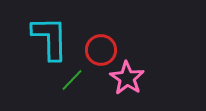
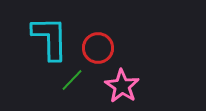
red circle: moved 3 px left, 2 px up
pink star: moved 5 px left, 8 px down
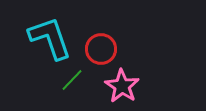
cyan L-shape: rotated 18 degrees counterclockwise
red circle: moved 3 px right, 1 px down
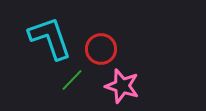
pink star: rotated 16 degrees counterclockwise
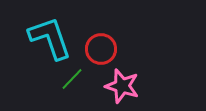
green line: moved 1 px up
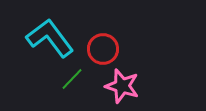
cyan L-shape: rotated 18 degrees counterclockwise
red circle: moved 2 px right
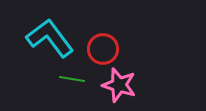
green line: rotated 55 degrees clockwise
pink star: moved 3 px left, 1 px up
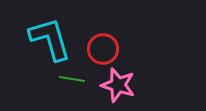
cyan L-shape: moved 1 px down; rotated 21 degrees clockwise
pink star: moved 1 px left
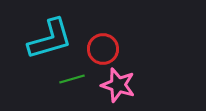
cyan L-shape: rotated 90 degrees clockwise
green line: rotated 25 degrees counterclockwise
